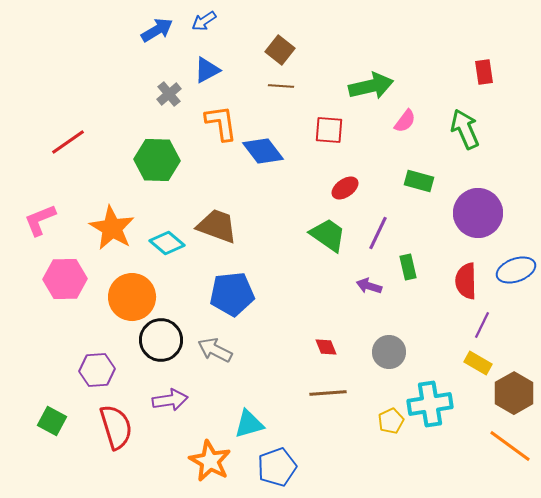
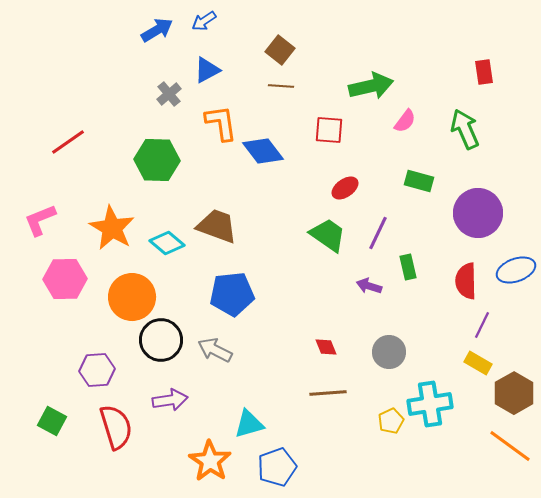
orange star at (210, 461): rotated 6 degrees clockwise
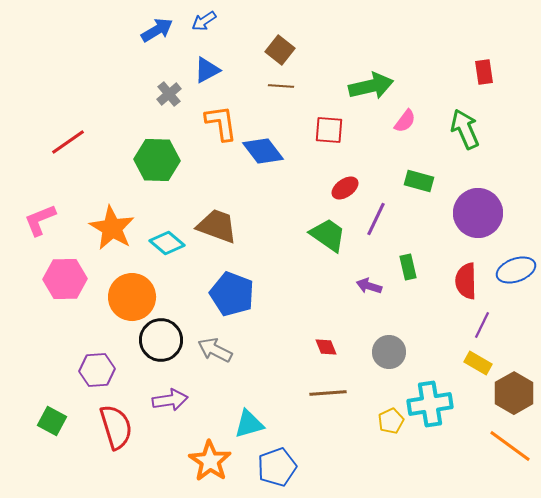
purple line at (378, 233): moved 2 px left, 14 px up
blue pentagon at (232, 294): rotated 27 degrees clockwise
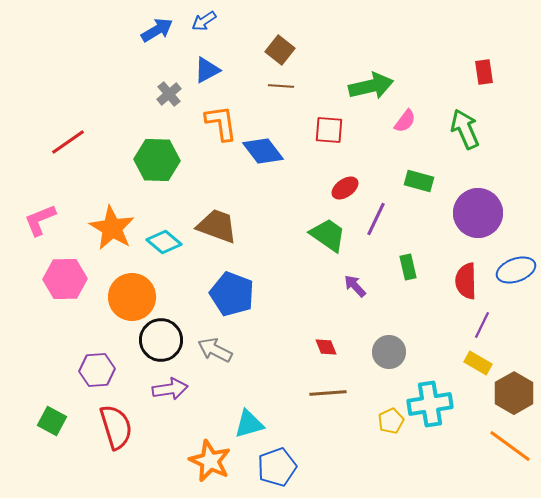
cyan diamond at (167, 243): moved 3 px left, 1 px up
purple arrow at (369, 286): moved 14 px left; rotated 30 degrees clockwise
purple arrow at (170, 400): moved 11 px up
orange star at (210, 461): rotated 9 degrees counterclockwise
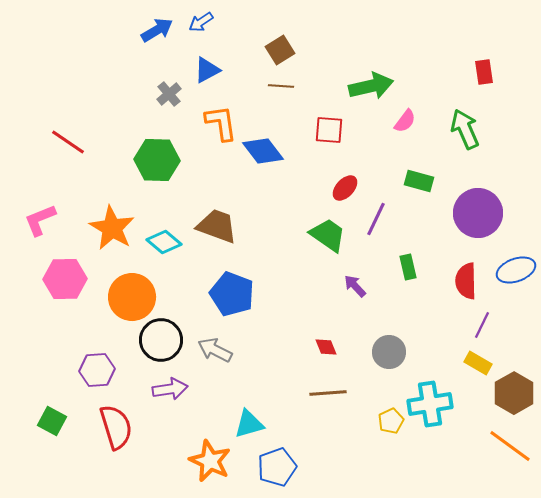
blue arrow at (204, 21): moved 3 px left, 1 px down
brown square at (280, 50): rotated 20 degrees clockwise
red line at (68, 142): rotated 69 degrees clockwise
red ellipse at (345, 188): rotated 12 degrees counterclockwise
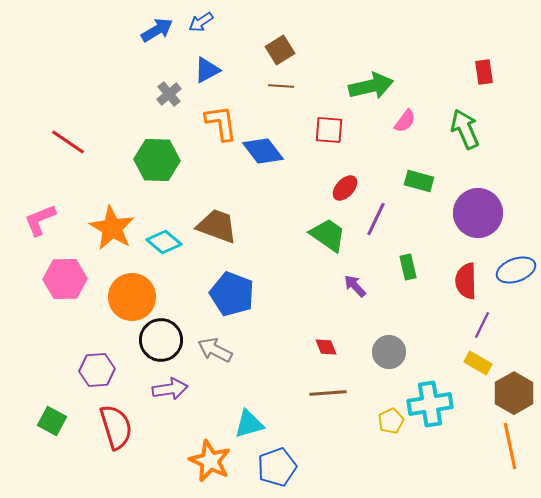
orange line at (510, 446): rotated 42 degrees clockwise
